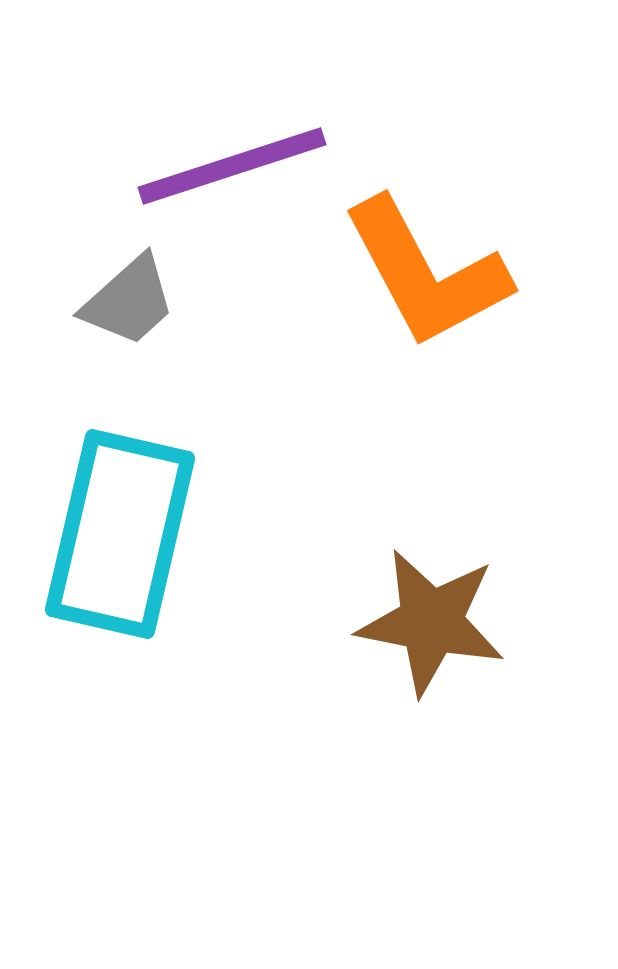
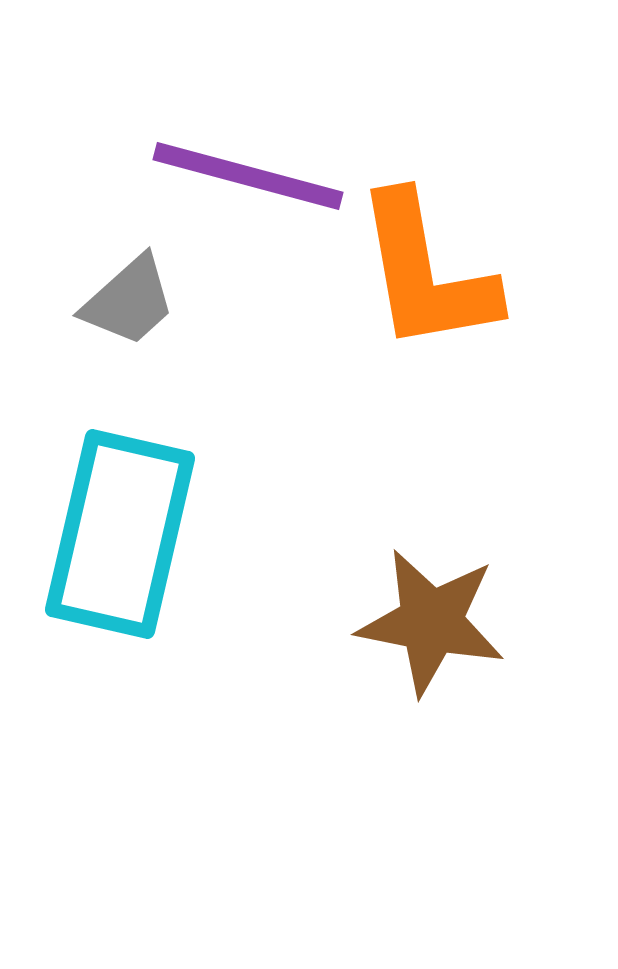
purple line: moved 16 px right, 10 px down; rotated 33 degrees clockwise
orange L-shape: rotated 18 degrees clockwise
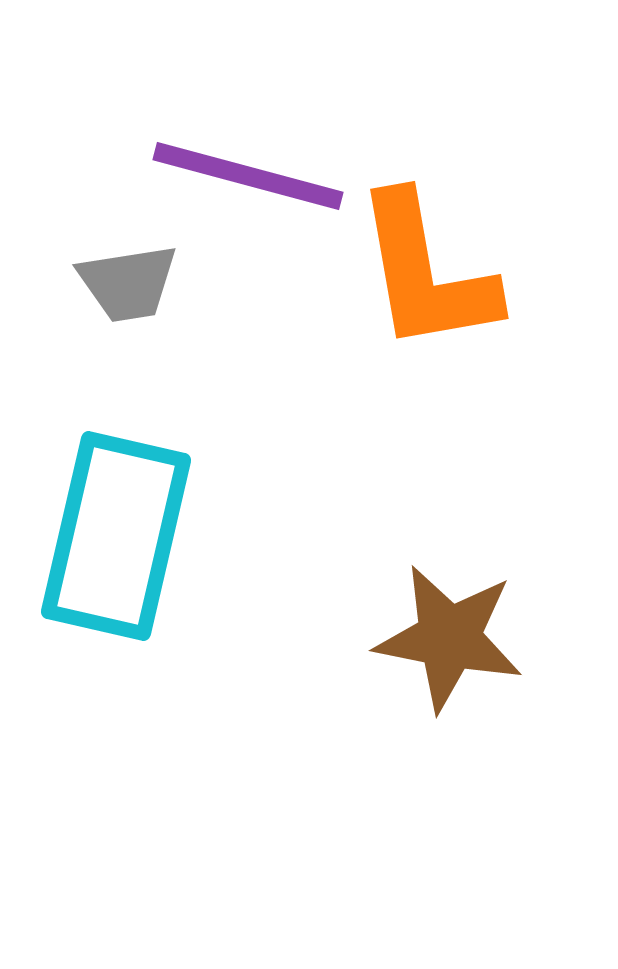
gray trapezoid: moved 1 px left, 18 px up; rotated 33 degrees clockwise
cyan rectangle: moved 4 px left, 2 px down
brown star: moved 18 px right, 16 px down
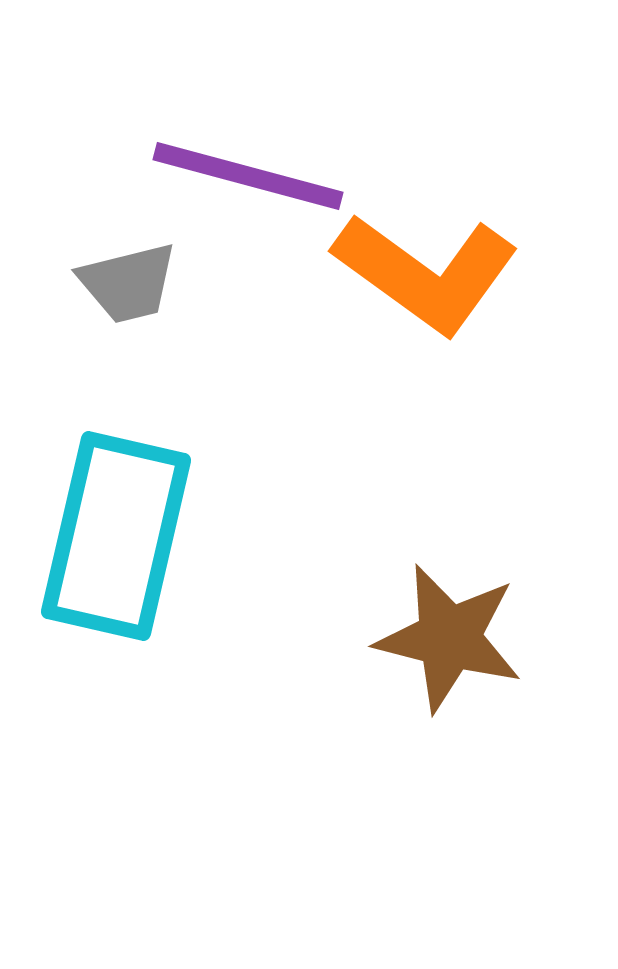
orange L-shape: rotated 44 degrees counterclockwise
gray trapezoid: rotated 5 degrees counterclockwise
brown star: rotated 3 degrees clockwise
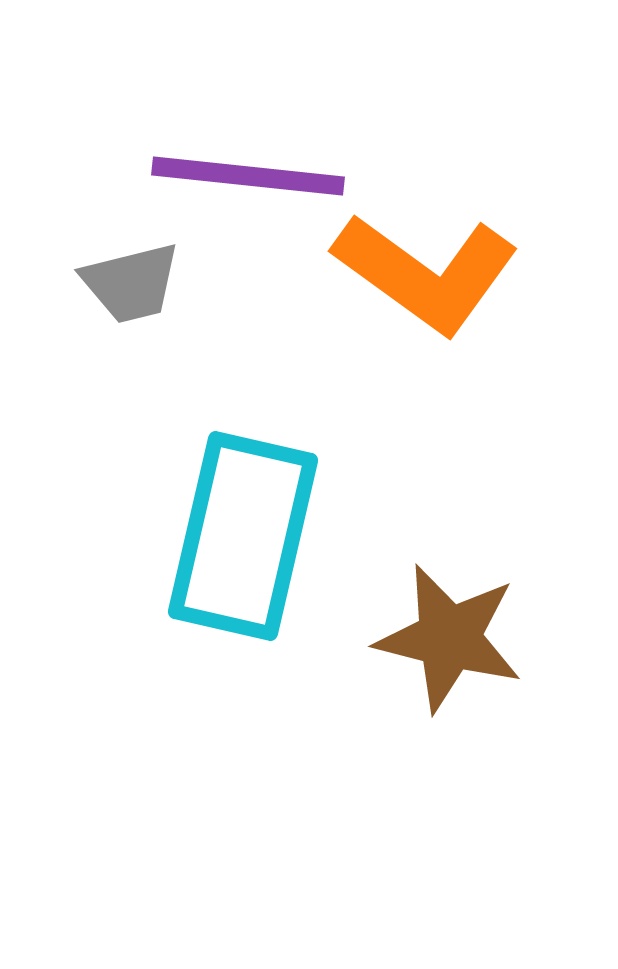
purple line: rotated 9 degrees counterclockwise
gray trapezoid: moved 3 px right
cyan rectangle: moved 127 px right
